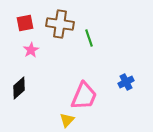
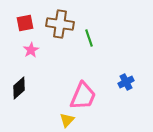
pink trapezoid: moved 1 px left
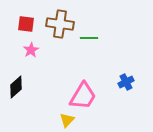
red square: moved 1 px right, 1 px down; rotated 18 degrees clockwise
green line: rotated 72 degrees counterclockwise
black diamond: moved 3 px left, 1 px up
pink trapezoid: rotated 8 degrees clockwise
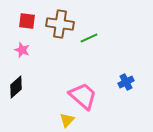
red square: moved 1 px right, 3 px up
green line: rotated 24 degrees counterclockwise
pink star: moved 9 px left; rotated 21 degrees counterclockwise
pink trapezoid: rotated 80 degrees counterclockwise
